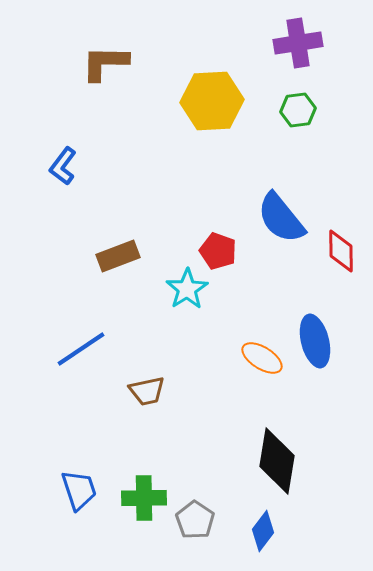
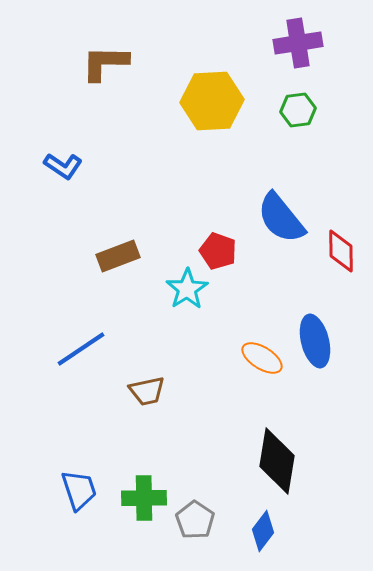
blue L-shape: rotated 93 degrees counterclockwise
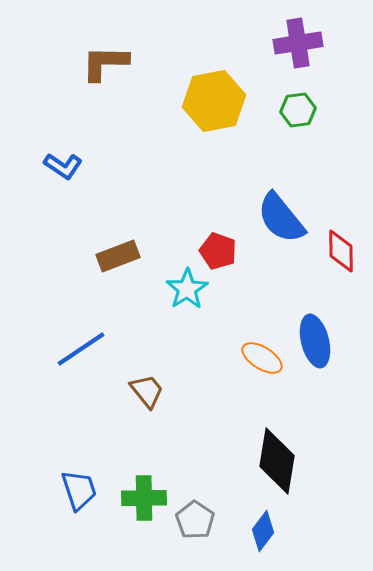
yellow hexagon: moved 2 px right; rotated 8 degrees counterclockwise
brown trapezoid: rotated 117 degrees counterclockwise
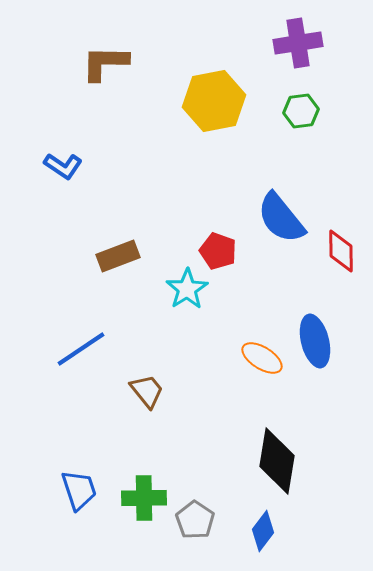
green hexagon: moved 3 px right, 1 px down
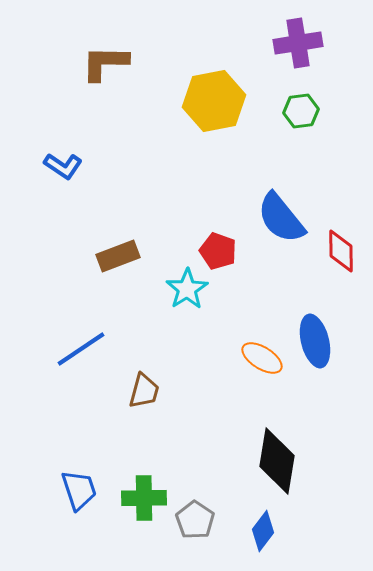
brown trapezoid: moved 3 px left; rotated 54 degrees clockwise
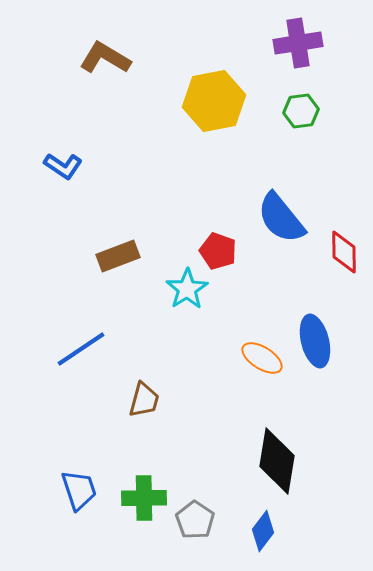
brown L-shape: moved 5 px up; rotated 30 degrees clockwise
red diamond: moved 3 px right, 1 px down
brown trapezoid: moved 9 px down
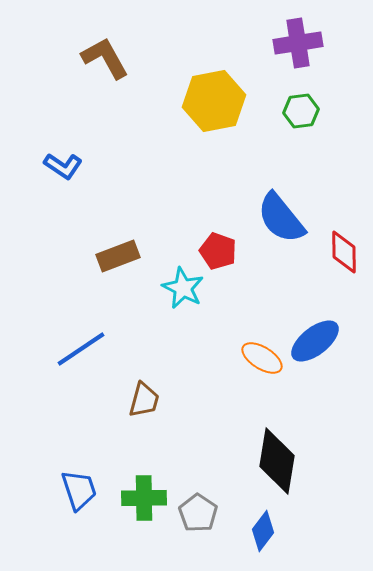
brown L-shape: rotated 30 degrees clockwise
cyan star: moved 4 px left, 1 px up; rotated 12 degrees counterclockwise
blue ellipse: rotated 66 degrees clockwise
gray pentagon: moved 3 px right, 7 px up
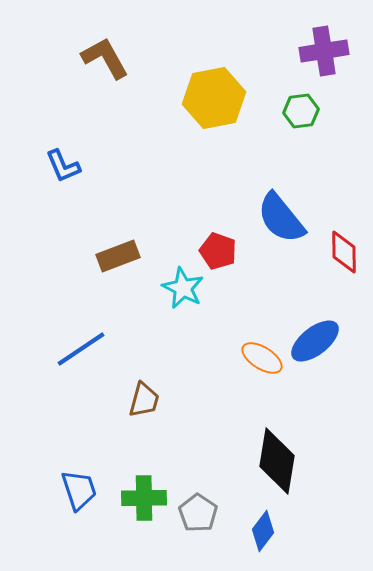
purple cross: moved 26 px right, 8 px down
yellow hexagon: moved 3 px up
blue L-shape: rotated 33 degrees clockwise
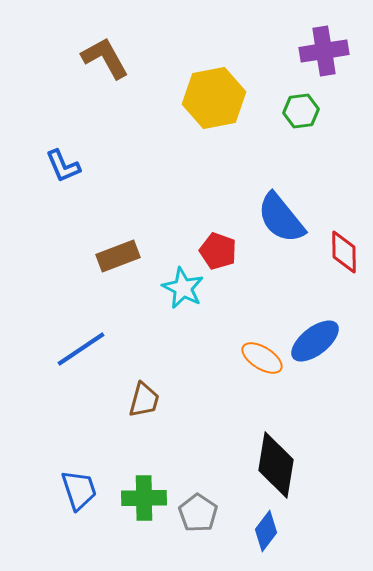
black diamond: moved 1 px left, 4 px down
blue diamond: moved 3 px right
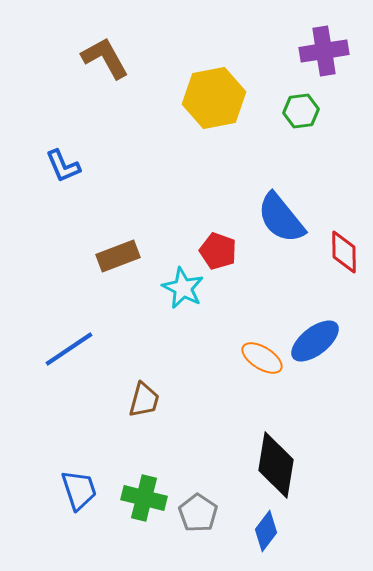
blue line: moved 12 px left
green cross: rotated 15 degrees clockwise
